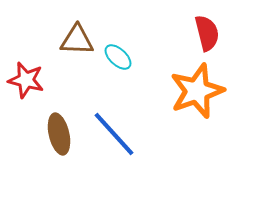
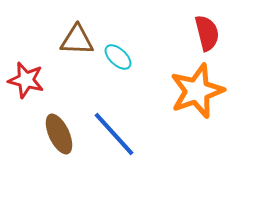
brown ellipse: rotated 12 degrees counterclockwise
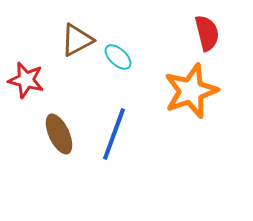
brown triangle: rotated 30 degrees counterclockwise
orange star: moved 6 px left
blue line: rotated 62 degrees clockwise
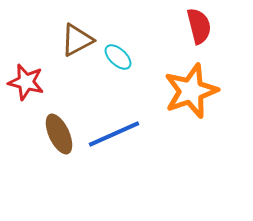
red semicircle: moved 8 px left, 7 px up
red star: moved 2 px down
blue line: rotated 46 degrees clockwise
